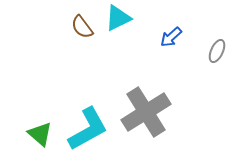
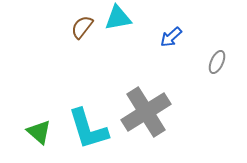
cyan triangle: rotated 16 degrees clockwise
brown semicircle: rotated 75 degrees clockwise
gray ellipse: moved 11 px down
cyan L-shape: rotated 102 degrees clockwise
green triangle: moved 1 px left, 2 px up
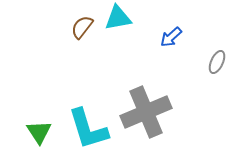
gray cross: rotated 9 degrees clockwise
green triangle: rotated 16 degrees clockwise
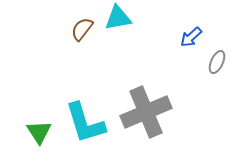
brown semicircle: moved 2 px down
blue arrow: moved 20 px right
cyan L-shape: moved 3 px left, 6 px up
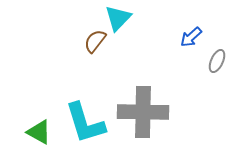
cyan triangle: rotated 36 degrees counterclockwise
brown semicircle: moved 13 px right, 12 px down
gray ellipse: moved 1 px up
gray cross: moved 3 px left; rotated 24 degrees clockwise
green triangle: rotated 28 degrees counterclockwise
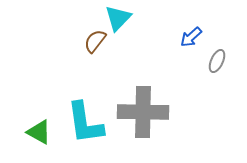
cyan L-shape: rotated 9 degrees clockwise
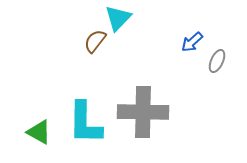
blue arrow: moved 1 px right, 5 px down
cyan L-shape: rotated 9 degrees clockwise
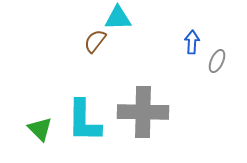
cyan triangle: rotated 44 degrees clockwise
blue arrow: rotated 135 degrees clockwise
cyan L-shape: moved 1 px left, 2 px up
green triangle: moved 1 px right, 3 px up; rotated 16 degrees clockwise
